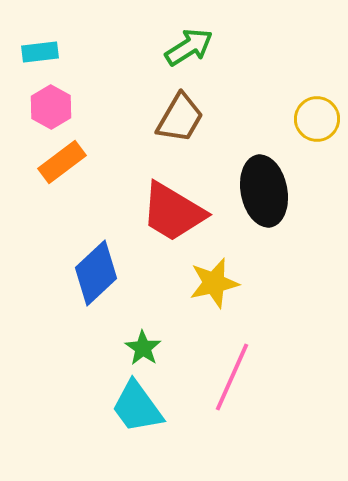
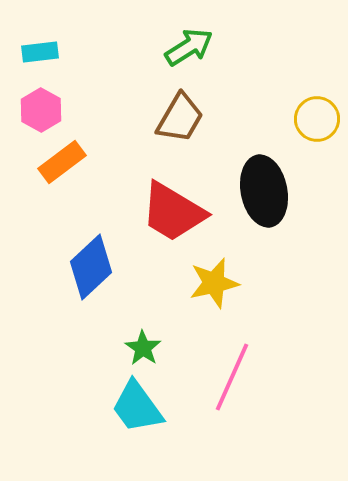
pink hexagon: moved 10 px left, 3 px down
blue diamond: moved 5 px left, 6 px up
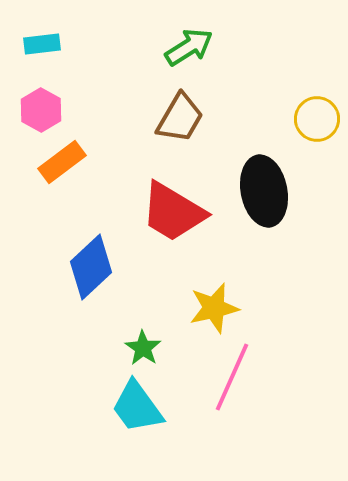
cyan rectangle: moved 2 px right, 8 px up
yellow star: moved 25 px down
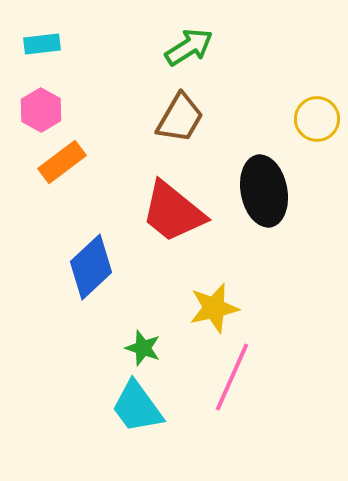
red trapezoid: rotated 8 degrees clockwise
green star: rotated 15 degrees counterclockwise
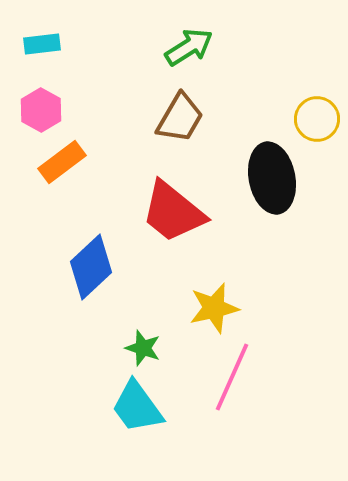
black ellipse: moved 8 px right, 13 px up
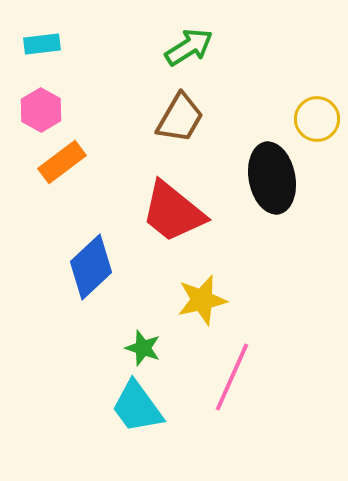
yellow star: moved 12 px left, 8 px up
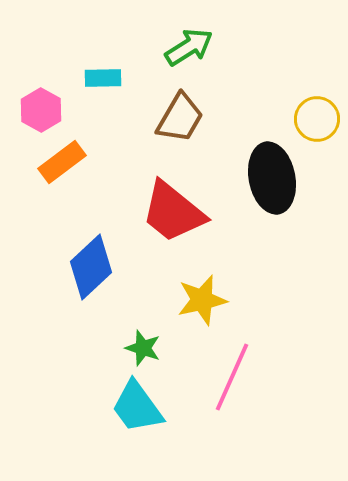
cyan rectangle: moved 61 px right, 34 px down; rotated 6 degrees clockwise
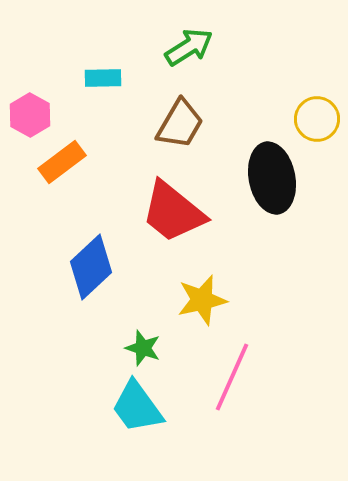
pink hexagon: moved 11 px left, 5 px down
brown trapezoid: moved 6 px down
